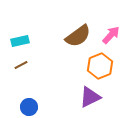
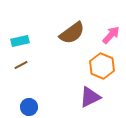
brown semicircle: moved 6 px left, 3 px up
orange hexagon: moved 2 px right; rotated 15 degrees counterclockwise
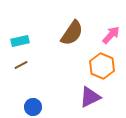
brown semicircle: rotated 20 degrees counterclockwise
blue circle: moved 4 px right
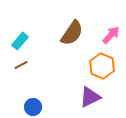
cyan rectangle: rotated 36 degrees counterclockwise
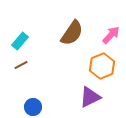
orange hexagon: rotated 15 degrees clockwise
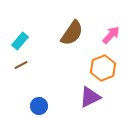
orange hexagon: moved 1 px right, 2 px down
blue circle: moved 6 px right, 1 px up
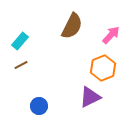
brown semicircle: moved 7 px up; rotated 8 degrees counterclockwise
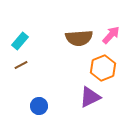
brown semicircle: moved 7 px right, 12 px down; rotated 60 degrees clockwise
